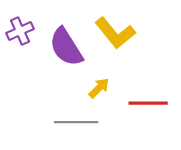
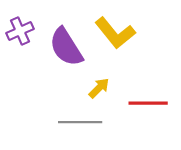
gray line: moved 4 px right
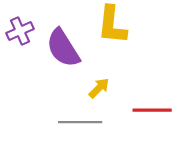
yellow L-shape: moved 3 px left, 8 px up; rotated 45 degrees clockwise
purple semicircle: moved 3 px left, 1 px down
red line: moved 4 px right, 7 px down
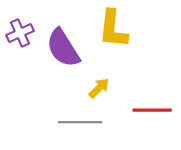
yellow L-shape: moved 1 px right, 4 px down
purple cross: moved 2 px down
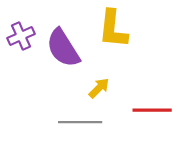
purple cross: moved 1 px right, 3 px down
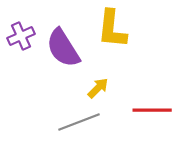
yellow L-shape: moved 1 px left
yellow arrow: moved 1 px left
gray line: moved 1 px left; rotated 21 degrees counterclockwise
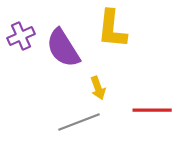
yellow arrow: rotated 115 degrees clockwise
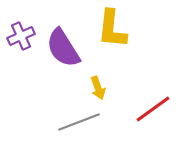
red line: moved 1 px right, 1 px up; rotated 36 degrees counterclockwise
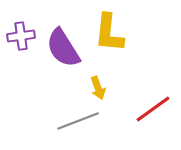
yellow L-shape: moved 3 px left, 4 px down
purple cross: rotated 16 degrees clockwise
gray line: moved 1 px left, 1 px up
